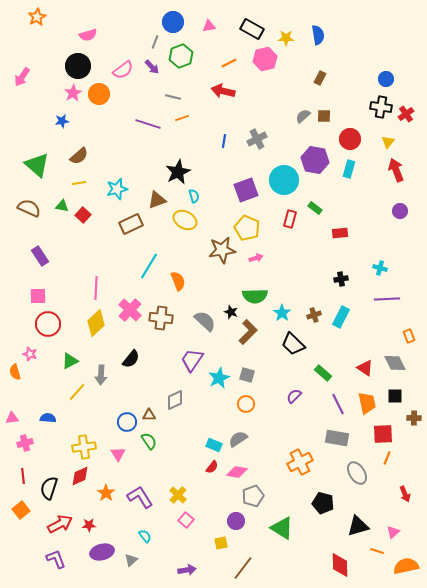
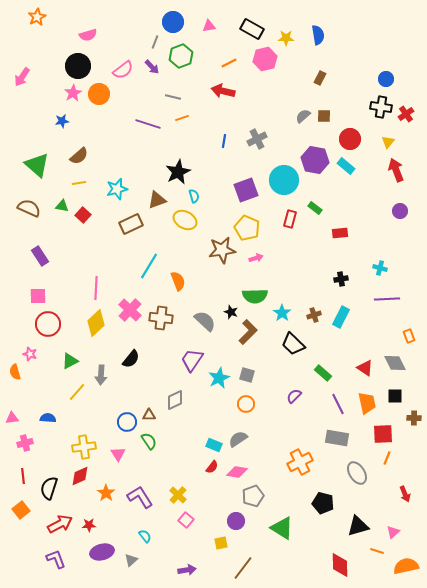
cyan rectangle at (349, 169): moved 3 px left, 3 px up; rotated 66 degrees counterclockwise
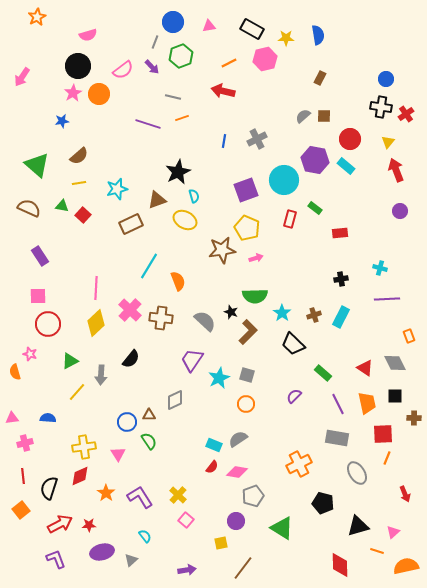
orange cross at (300, 462): moved 1 px left, 2 px down
